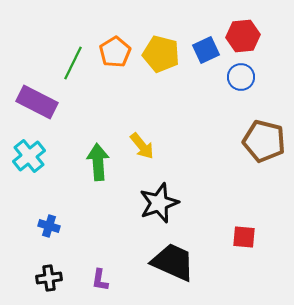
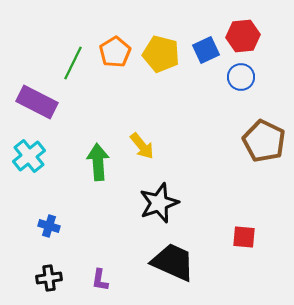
brown pentagon: rotated 12 degrees clockwise
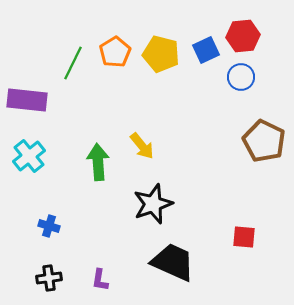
purple rectangle: moved 10 px left, 2 px up; rotated 21 degrees counterclockwise
black star: moved 6 px left, 1 px down
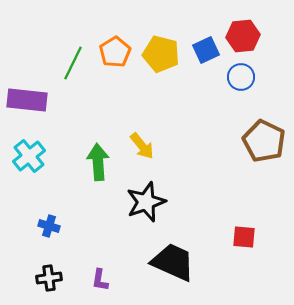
black star: moved 7 px left, 2 px up
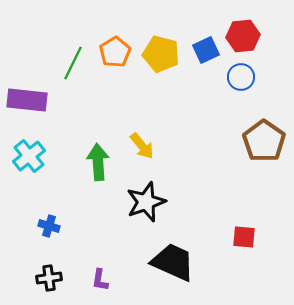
brown pentagon: rotated 9 degrees clockwise
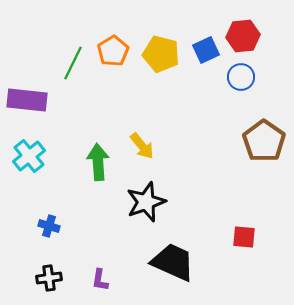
orange pentagon: moved 2 px left, 1 px up
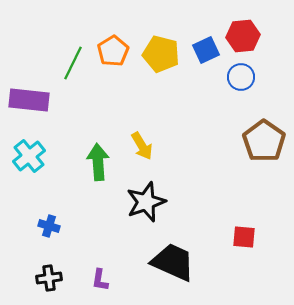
purple rectangle: moved 2 px right
yellow arrow: rotated 8 degrees clockwise
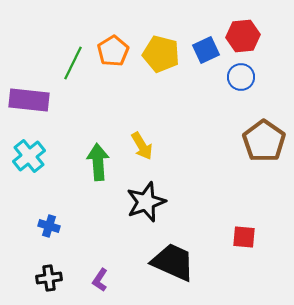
purple L-shape: rotated 25 degrees clockwise
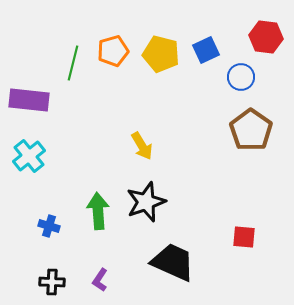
red hexagon: moved 23 px right, 1 px down; rotated 12 degrees clockwise
orange pentagon: rotated 16 degrees clockwise
green line: rotated 12 degrees counterclockwise
brown pentagon: moved 13 px left, 11 px up
green arrow: moved 49 px down
black cross: moved 3 px right, 4 px down; rotated 10 degrees clockwise
